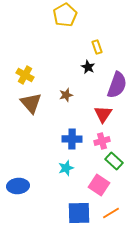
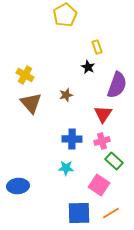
cyan star: rotated 21 degrees clockwise
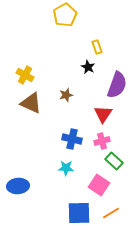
brown triangle: rotated 25 degrees counterclockwise
blue cross: rotated 12 degrees clockwise
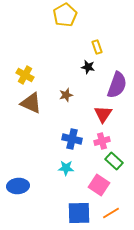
black star: rotated 16 degrees counterclockwise
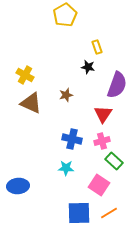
orange line: moved 2 px left
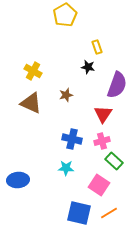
yellow cross: moved 8 px right, 4 px up
blue ellipse: moved 6 px up
blue square: rotated 15 degrees clockwise
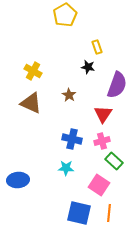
brown star: moved 3 px right; rotated 24 degrees counterclockwise
orange line: rotated 54 degrees counterclockwise
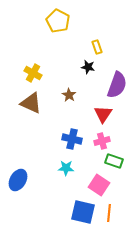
yellow pentagon: moved 7 px left, 6 px down; rotated 15 degrees counterclockwise
yellow cross: moved 2 px down
green rectangle: rotated 24 degrees counterclockwise
blue ellipse: rotated 55 degrees counterclockwise
blue square: moved 4 px right, 1 px up
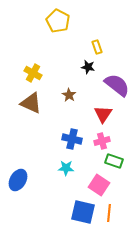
purple semicircle: rotated 72 degrees counterclockwise
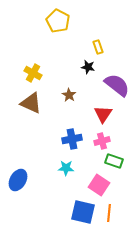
yellow rectangle: moved 1 px right
blue cross: rotated 24 degrees counterclockwise
